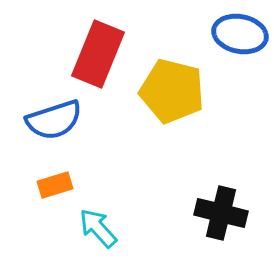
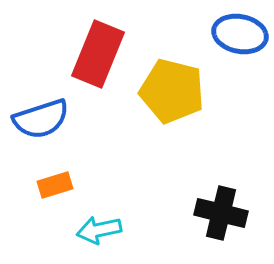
blue semicircle: moved 13 px left, 1 px up
cyan arrow: moved 1 px right, 2 px down; rotated 60 degrees counterclockwise
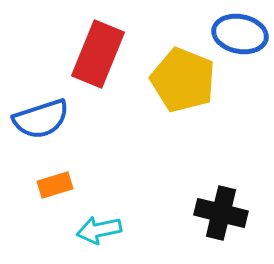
yellow pentagon: moved 11 px right, 11 px up; rotated 8 degrees clockwise
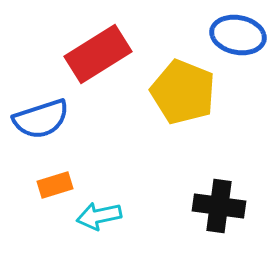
blue ellipse: moved 2 px left, 1 px down
red rectangle: rotated 36 degrees clockwise
yellow pentagon: moved 12 px down
black cross: moved 2 px left, 7 px up; rotated 6 degrees counterclockwise
cyan arrow: moved 14 px up
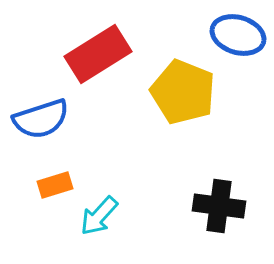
blue ellipse: rotated 6 degrees clockwise
cyan arrow: rotated 36 degrees counterclockwise
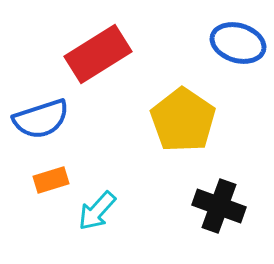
blue ellipse: moved 8 px down
yellow pentagon: moved 28 px down; rotated 12 degrees clockwise
orange rectangle: moved 4 px left, 5 px up
black cross: rotated 12 degrees clockwise
cyan arrow: moved 2 px left, 5 px up
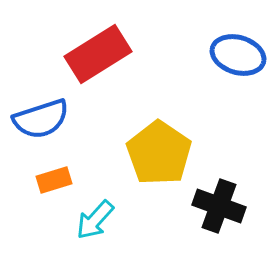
blue ellipse: moved 12 px down
yellow pentagon: moved 24 px left, 33 px down
orange rectangle: moved 3 px right
cyan arrow: moved 2 px left, 9 px down
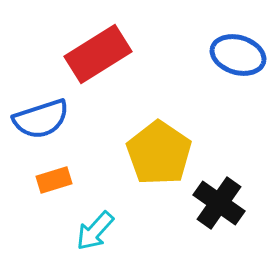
black cross: moved 3 px up; rotated 15 degrees clockwise
cyan arrow: moved 11 px down
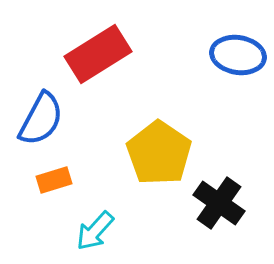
blue ellipse: rotated 8 degrees counterclockwise
blue semicircle: rotated 44 degrees counterclockwise
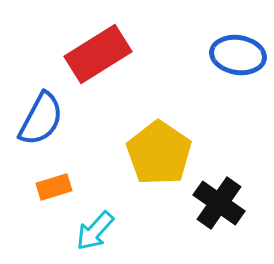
orange rectangle: moved 7 px down
